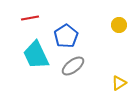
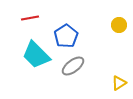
cyan trapezoid: rotated 20 degrees counterclockwise
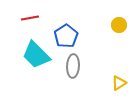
gray ellipse: rotated 50 degrees counterclockwise
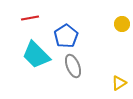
yellow circle: moved 3 px right, 1 px up
gray ellipse: rotated 25 degrees counterclockwise
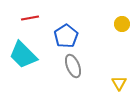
cyan trapezoid: moved 13 px left
yellow triangle: rotated 28 degrees counterclockwise
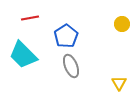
gray ellipse: moved 2 px left
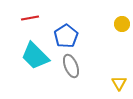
cyan trapezoid: moved 12 px right, 1 px down
